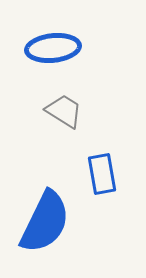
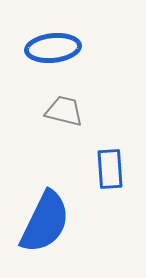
gray trapezoid: rotated 18 degrees counterclockwise
blue rectangle: moved 8 px right, 5 px up; rotated 6 degrees clockwise
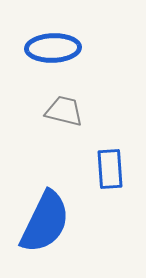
blue ellipse: rotated 4 degrees clockwise
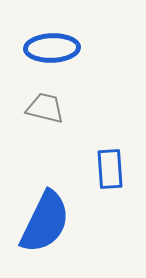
blue ellipse: moved 1 px left
gray trapezoid: moved 19 px left, 3 px up
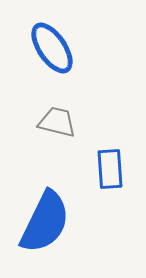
blue ellipse: rotated 58 degrees clockwise
gray trapezoid: moved 12 px right, 14 px down
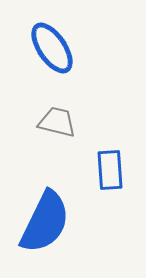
blue rectangle: moved 1 px down
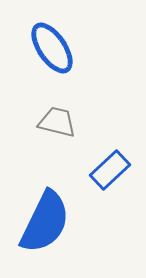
blue rectangle: rotated 51 degrees clockwise
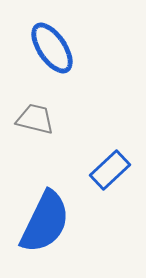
gray trapezoid: moved 22 px left, 3 px up
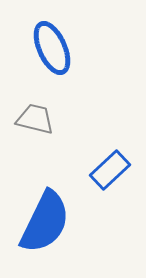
blue ellipse: rotated 10 degrees clockwise
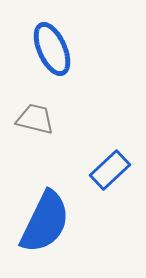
blue ellipse: moved 1 px down
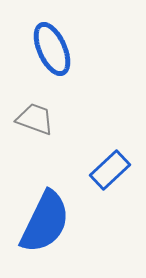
gray trapezoid: rotated 6 degrees clockwise
